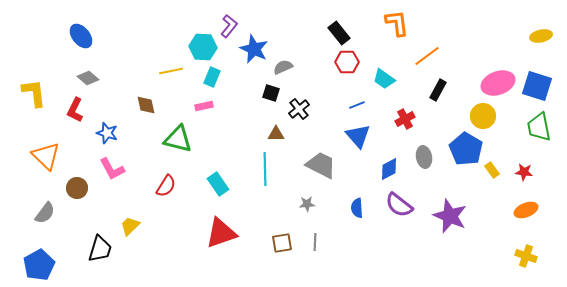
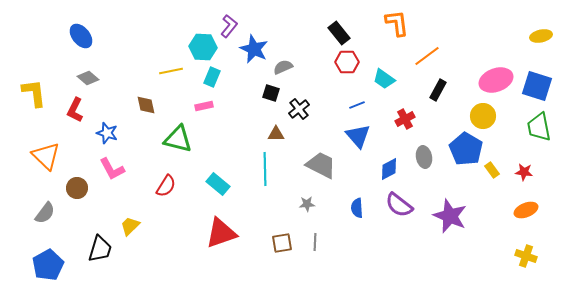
pink ellipse at (498, 83): moved 2 px left, 3 px up
cyan rectangle at (218, 184): rotated 15 degrees counterclockwise
blue pentagon at (39, 265): moved 9 px right
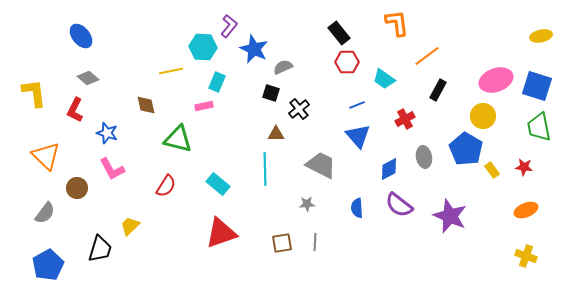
cyan rectangle at (212, 77): moved 5 px right, 5 px down
red star at (524, 172): moved 5 px up
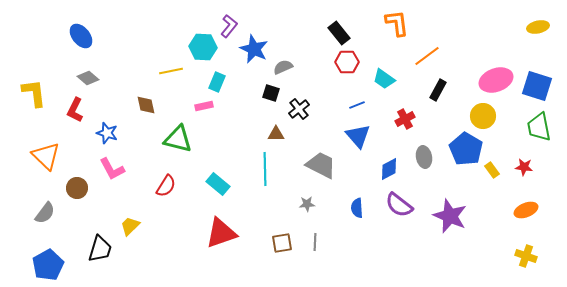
yellow ellipse at (541, 36): moved 3 px left, 9 px up
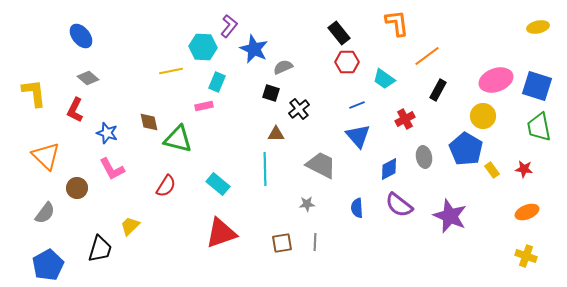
brown diamond at (146, 105): moved 3 px right, 17 px down
red star at (524, 167): moved 2 px down
orange ellipse at (526, 210): moved 1 px right, 2 px down
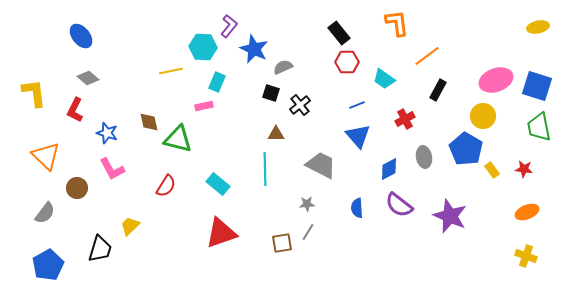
black cross at (299, 109): moved 1 px right, 4 px up
gray line at (315, 242): moved 7 px left, 10 px up; rotated 30 degrees clockwise
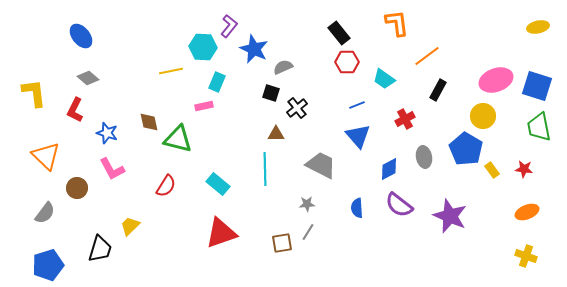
black cross at (300, 105): moved 3 px left, 3 px down
blue pentagon at (48, 265): rotated 12 degrees clockwise
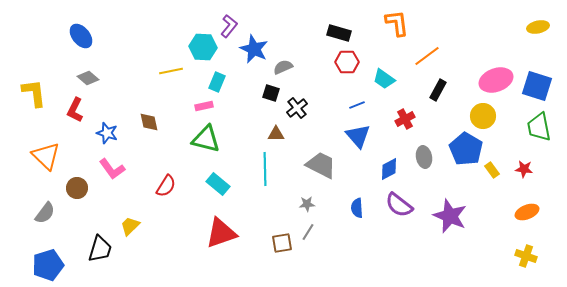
black rectangle at (339, 33): rotated 35 degrees counterclockwise
green triangle at (178, 139): moved 28 px right
pink L-shape at (112, 169): rotated 8 degrees counterclockwise
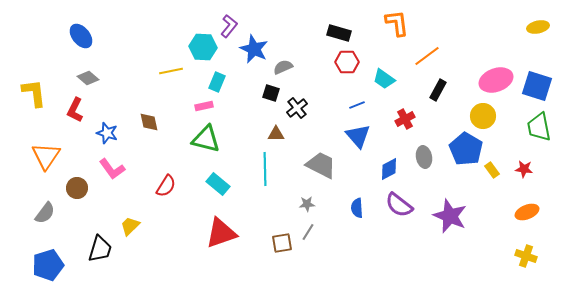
orange triangle at (46, 156): rotated 20 degrees clockwise
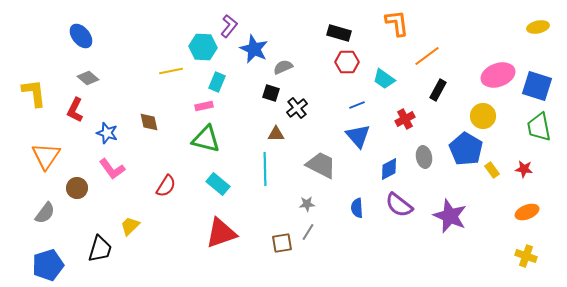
pink ellipse at (496, 80): moved 2 px right, 5 px up
